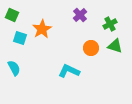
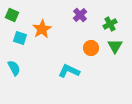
green triangle: rotated 42 degrees clockwise
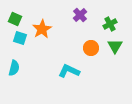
green square: moved 3 px right, 4 px down
cyan semicircle: rotated 42 degrees clockwise
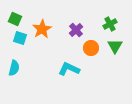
purple cross: moved 4 px left, 15 px down
cyan L-shape: moved 2 px up
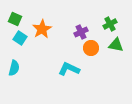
purple cross: moved 5 px right, 2 px down; rotated 16 degrees clockwise
cyan square: rotated 16 degrees clockwise
green triangle: moved 1 px right, 1 px up; rotated 49 degrees counterclockwise
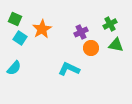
cyan semicircle: rotated 28 degrees clockwise
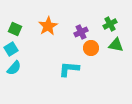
green square: moved 10 px down
orange star: moved 6 px right, 3 px up
cyan square: moved 9 px left, 11 px down; rotated 24 degrees clockwise
cyan L-shape: rotated 20 degrees counterclockwise
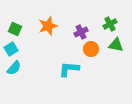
orange star: rotated 12 degrees clockwise
orange circle: moved 1 px down
